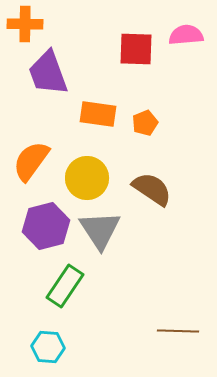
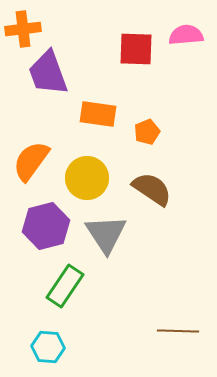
orange cross: moved 2 px left, 5 px down; rotated 8 degrees counterclockwise
orange pentagon: moved 2 px right, 9 px down
gray triangle: moved 6 px right, 4 px down
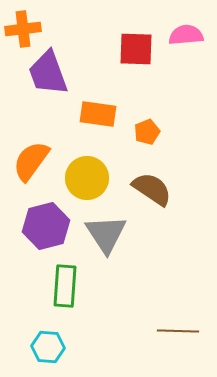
green rectangle: rotated 30 degrees counterclockwise
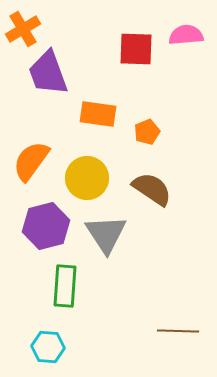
orange cross: rotated 24 degrees counterclockwise
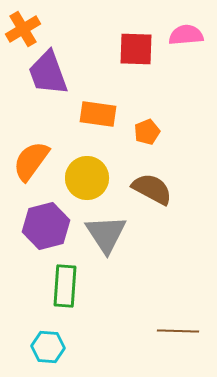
brown semicircle: rotated 6 degrees counterclockwise
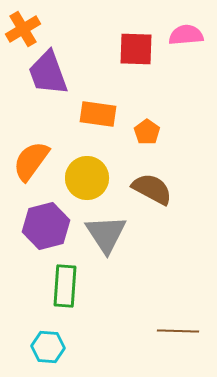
orange pentagon: rotated 15 degrees counterclockwise
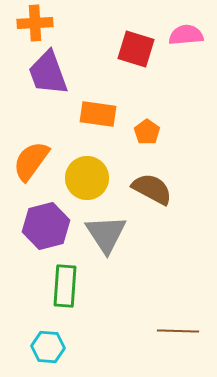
orange cross: moved 12 px right, 6 px up; rotated 28 degrees clockwise
red square: rotated 15 degrees clockwise
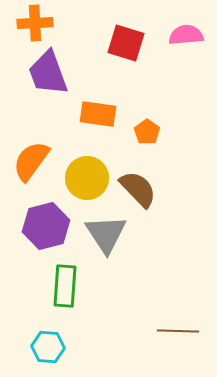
red square: moved 10 px left, 6 px up
brown semicircle: moved 14 px left; rotated 18 degrees clockwise
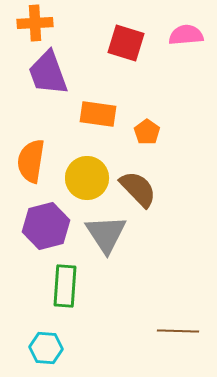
orange semicircle: rotated 27 degrees counterclockwise
cyan hexagon: moved 2 px left, 1 px down
